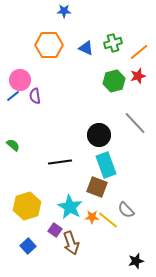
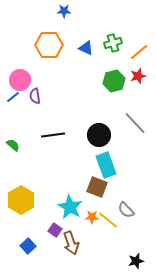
blue line: moved 1 px down
black line: moved 7 px left, 27 px up
yellow hexagon: moved 6 px left, 6 px up; rotated 12 degrees counterclockwise
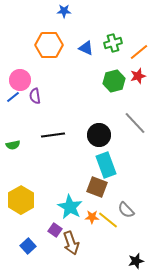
green semicircle: rotated 128 degrees clockwise
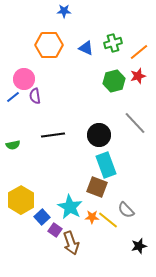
pink circle: moved 4 px right, 1 px up
blue square: moved 14 px right, 29 px up
black star: moved 3 px right, 15 px up
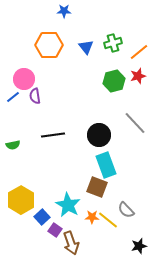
blue triangle: moved 1 px up; rotated 28 degrees clockwise
cyan star: moved 2 px left, 2 px up
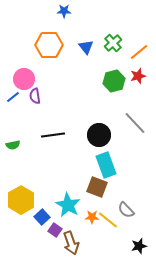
green cross: rotated 24 degrees counterclockwise
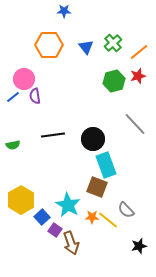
gray line: moved 1 px down
black circle: moved 6 px left, 4 px down
